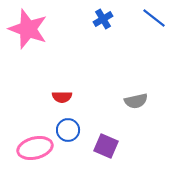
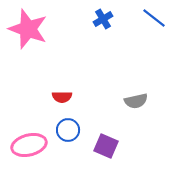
pink ellipse: moved 6 px left, 3 px up
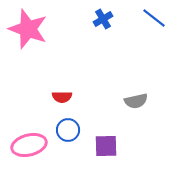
purple square: rotated 25 degrees counterclockwise
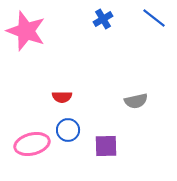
pink star: moved 2 px left, 2 px down
pink ellipse: moved 3 px right, 1 px up
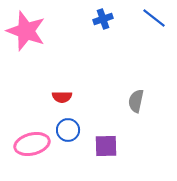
blue cross: rotated 12 degrees clockwise
gray semicircle: rotated 115 degrees clockwise
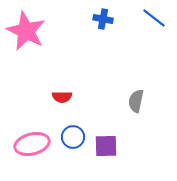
blue cross: rotated 30 degrees clockwise
pink star: rotated 6 degrees clockwise
blue circle: moved 5 px right, 7 px down
